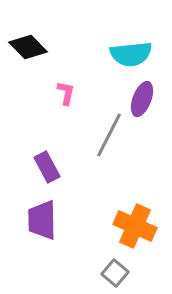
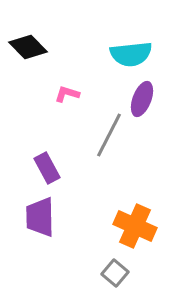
pink L-shape: moved 1 px right, 1 px down; rotated 85 degrees counterclockwise
purple rectangle: moved 1 px down
purple trapezoid: moved 2 px left, 3 px up
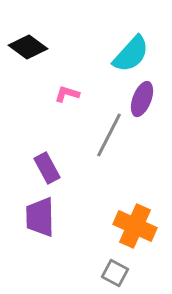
black diamond: rotated 9 degrees counterclockwise
cyan semicircle: rotated 42 degrees counterclockwise
gray square: rotated 12 degrees counterclockwise
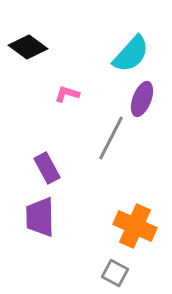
gray line: moved 2 px right, 3 px down
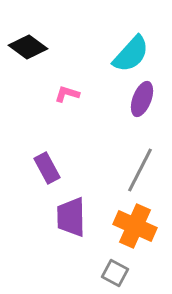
gray line: moved 29 px right, 32 px down
purple trapezoid: moved 31 px right
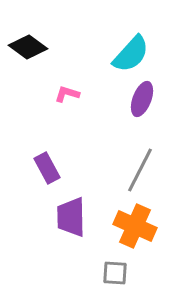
gray square: rotated 24 degrees counterclockwise
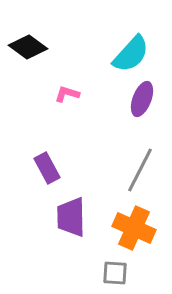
orange cross: moved 1 px left, 2 px down
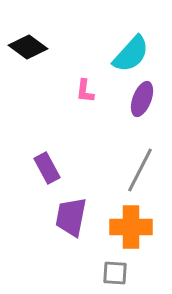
pink L-shape: moved 18 px right, 3 px up; rotated 100 degrees counterclockwise
purple trapezoid: rotated 12 degrees clockwise
orange cross: moved 3 px left, 1 px up; rotated 24 degrees counterclockwise
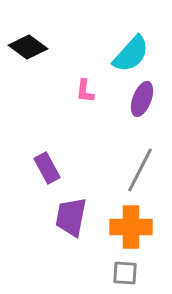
gray square: moved 10 px right
